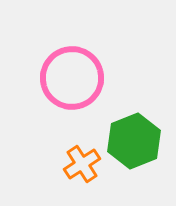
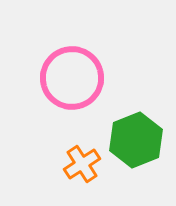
green hexagon: moved 2 px right, 1 px up
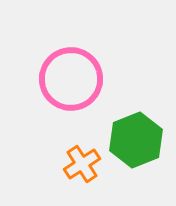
pink circle: moved 1 px left, 1 px down
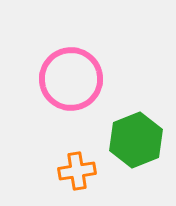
orange cross: moved 5 px left, 7 px down; rotated 24 degrees clockwise
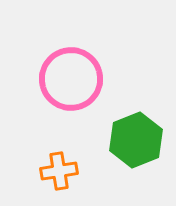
orange cross: moved 18 px left
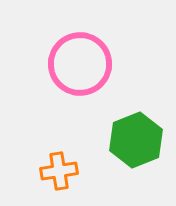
pink circle: moved 9 px right, 15 px up
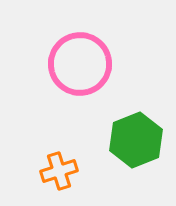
orange cross: rotated 9 degrees counterclockwise
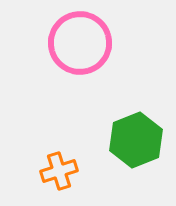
pink circle: moved 21 px up
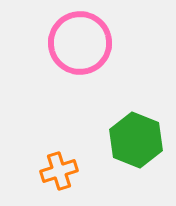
green hexagon: rotated 16 degrees counterclockwise
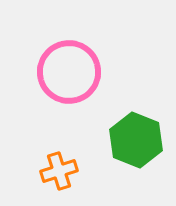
pink circle: moved 11 px left, 29 px down
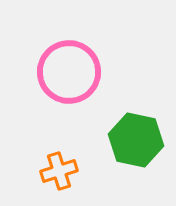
green hexagon: rotated 10 degrees counterclockwise
